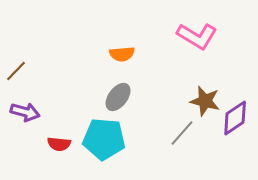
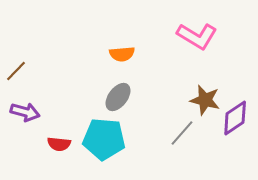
brown star: moved 1 px up
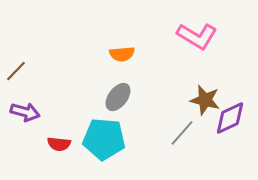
purple diamond: moved 5 px left; rotated 9 degrees clockwise
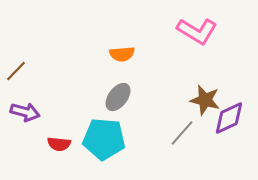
pink L-shape: moved 5 px up
purple diamond: moved 1 px left
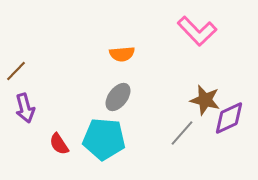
pink L-shape: rotated 15 degrees clockwise
purple arrow: moved 4 px up; rotated 60 degrees clockwise
red semicircle: rotated 50 degrees clockwise
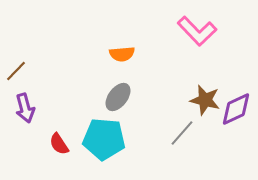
purple diamond: moved 7 px right, 9 px up
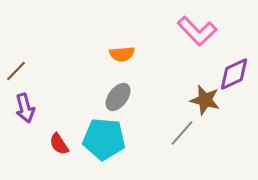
purple diamond: moved 2 px left, 35 px up
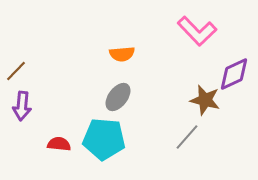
purple arrow: moved 3 px left, 2 px up; rotated 20 degrees clockwise
gray line: moved 5 px right, 4 px down
red semicircle: rotated 130 degrees clockwise
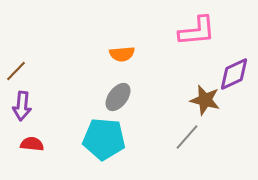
pink L-shape: rotated 51 degrees counterclockwise
red semicircle: moved 27 px left
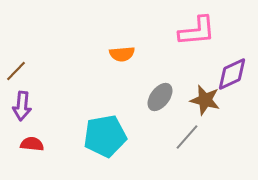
purple diamond: moved 2 px left
gray ellipse: moved 42 px right
cyan pentagon: moved 1 px right, 3 px up; rotated 15 degrees counterclockwise
